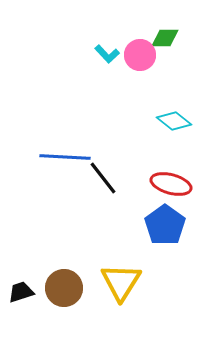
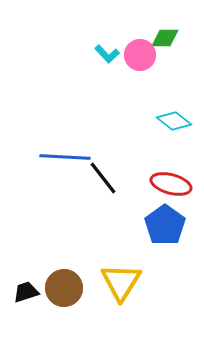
black trapezoid: moved 5 px right
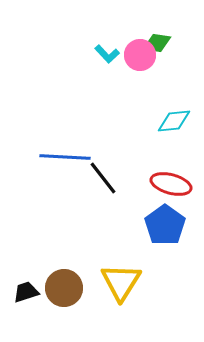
green diamond: moved 8 px left, 5 px down; rotated 8 degrees clockwise
cyan diamond: rotated 44 degrees counterclockwise
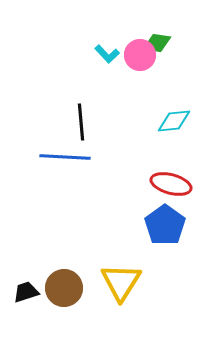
black line: moved 22 px left, 56 px up; rotated 33 degrees clockwise
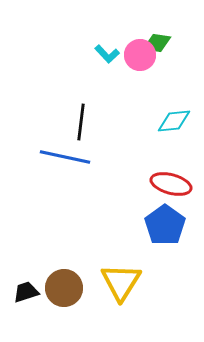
black line: rotated 12 degrees clockwise
blue line: rotated 9 degrees clockwise
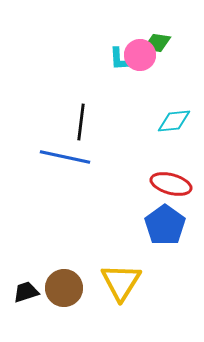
cyan L-shape: moved 12 px right, 5 px down; rotated 40 degrees clockwise
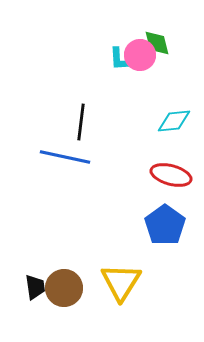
green diamond: rotated 68 degrees clockwise
red ellipse: moved 9 px up
black trapezoid: moved 9 px right, 5 px up; rotated 100 degrees clockwise
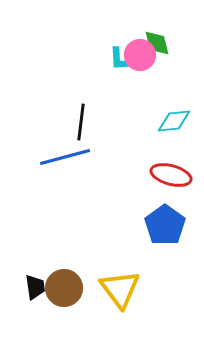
blue line: rotated 27 degrees counterclockwise
yellow triangle: moved 1 px left, 7 px down; rotated 9 degrees counterclockwise
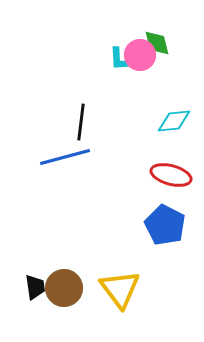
blue pentagon: rotated 9 degrees counterclockwise
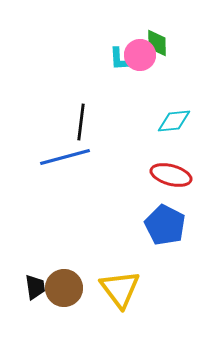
green diamond: rotated 12 degrees clockwise
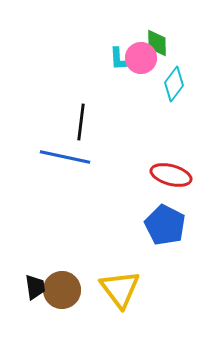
pink circle: moved 1 px right, 3 px down
cyan diamond: moved 37 px up; rotated 48 degrees counterclockwise
blue line: rotated 27 degrees clockwise
brown circle: moved 2 px left, 2 px down
